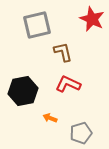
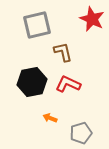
black hexagon: moved 9 px right, 9 px up
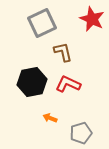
gray square: moved 5 px right, 2 px up; rotated 12 degrees counterclockwise
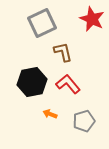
red L-shape: rotated 25 degrees clockwise
orange arrow: moved 4 px up
gray pentagon: moved 3 px right, 12 px up
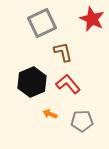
black hexagon: rotated 12 degrees counterclockwise
gray pentagon: moved 2 px left; rotated 15 degrees clockwise
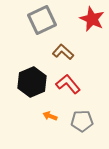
gray square: moved 3 px up
brown L-shape: rotated 35 degrees counterclockwise
orange arrow: moved 2 px down
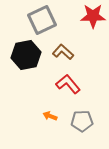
red star: moved 1 px right, 3 px up; rotated 25 degrees counterclockwise
black hexagon: moved 6 px left, 27 px up; rotated 12 degrees clockwise
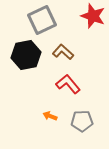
red star: rotated 20 degrees clockwise
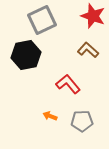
brown L-shape: moved 25 px right, 2 px up
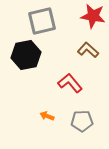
red star: rotated 10 degrees counterclockwise
gray square: moved 1 px down; rotated 12 degrees clockwise
red L-shape: moved 2 px right, 1 px up
orange arrow: moved 3 px left
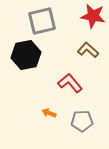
orange arrow: moved 2 px right, 3 px up
